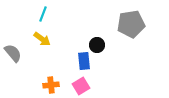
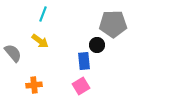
gray pentagon: moved 18 px left; rotated 8 degrees clockwise
yellow arrow: moved 2 px left, 2 px down
orange cross: moved 17 px left
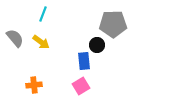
yellow arrow: moved 1 px right, 1 px down
gray semicircle: moved 2 px right, 15 px up
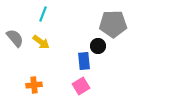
black circle: moved 1 px right, 1 px down
